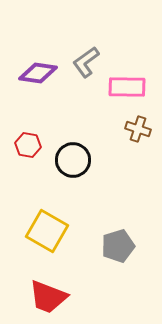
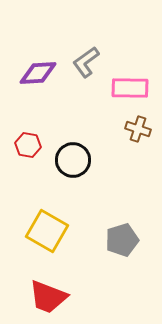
purple diamond: rotated 12 degrees counterclockwise
pink rectangle: moved 3 px right, 1 px down
gray pentagon: moved 4 px right, 6 px up
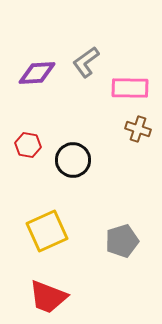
purple diamond: moved 1 px left
yellow square: rotated 36 degrees clockwise
gray pentagon: moved 1 px down
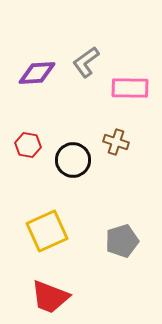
brown cross: moved 22 px left, 13 px down
red trapezoid: moved 2 px right
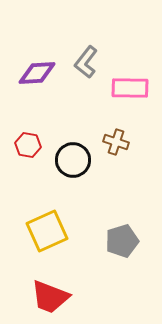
gray L-shape: rotated 16 degrees counterclockwise
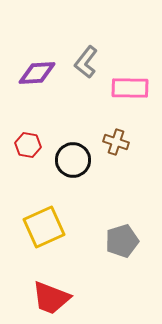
yellow square: moved 3 px left, 4 px up
red trapezoid: moved 1 px right, 1 px down
